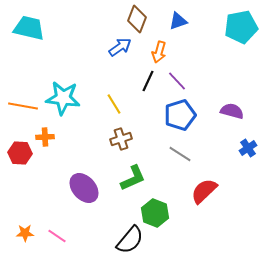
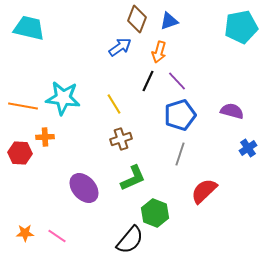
blue triangle: moved 9 px left
gray line: rotated 75 degrees clockwise
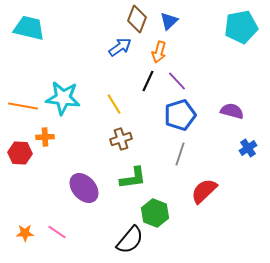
blue triangle: rotated 24 degrees counterclockwise
green L-shape: rotated 16 degrees clockwise
pink line: moved 4 px up
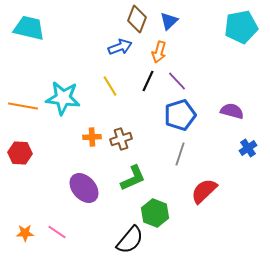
blue arrow: rotated 15 degrees clockwise
yellow line: moved 4 px left, 18 px up
orange cross: moved 47 px right
green L-shape: rotated 16 degrees counterclockwise
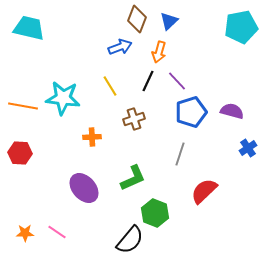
blue pentagon: moved 11 px right, 3 px up
brown cross: moved 13 px right, 20 px up
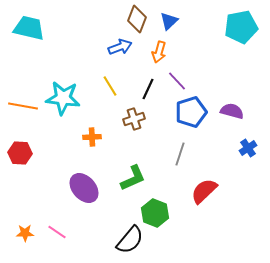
black line: moved 8 px down
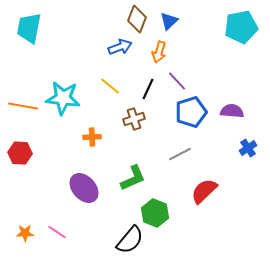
cyan trapezoid: rotated 92 degrees counterclockwise
yellow line: rotated 20 degrees counterclockwise
purple semicircle: rotated 10 degrees counterclockwise
gray line: rotated 45 degrees clockwise
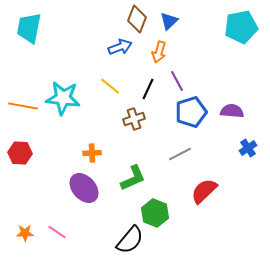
purple line: rotated 15 degrees clockwise
orange cross: moved 16 px down
